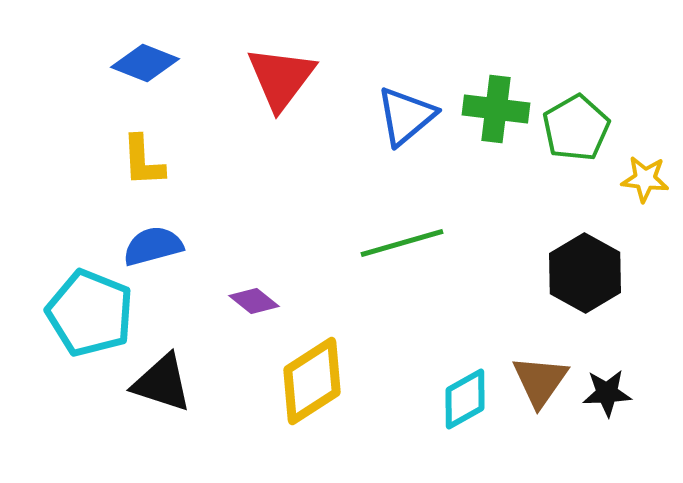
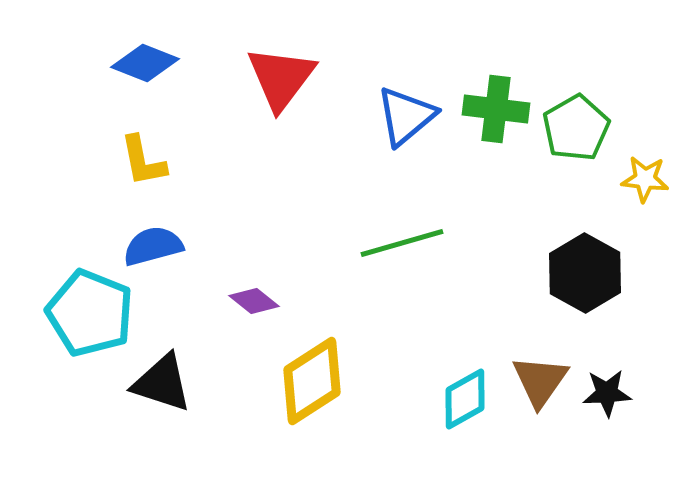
yellow L-shape: rotated 8 degrees counterclockwise
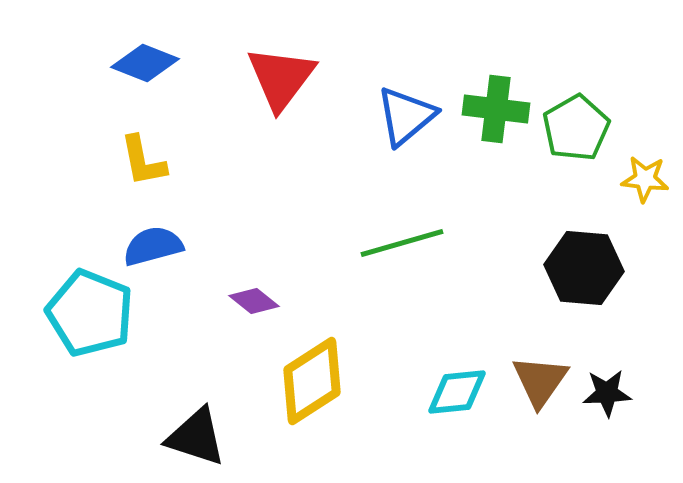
black hexagon: moved 1 px left, 5 px up; rotated 24 degrees counterclockwise
black triangle: moved 34 px right, 54 px down
cyan diamond: moved 8 px left, 7 px up; rotated 24 degrees clockwise
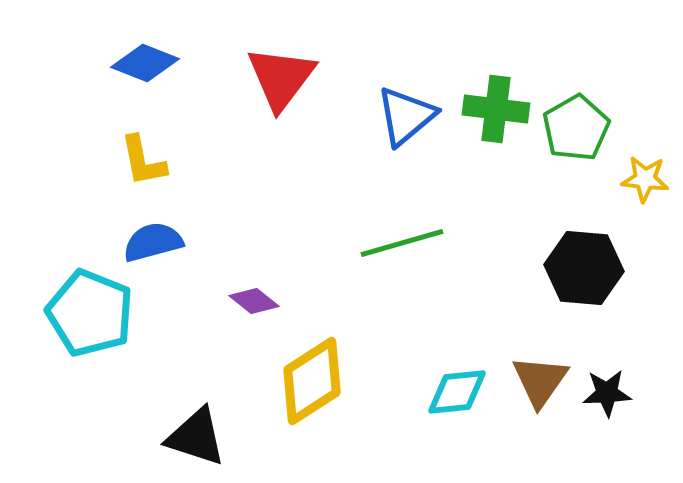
blue semicircle: moved 4 px up
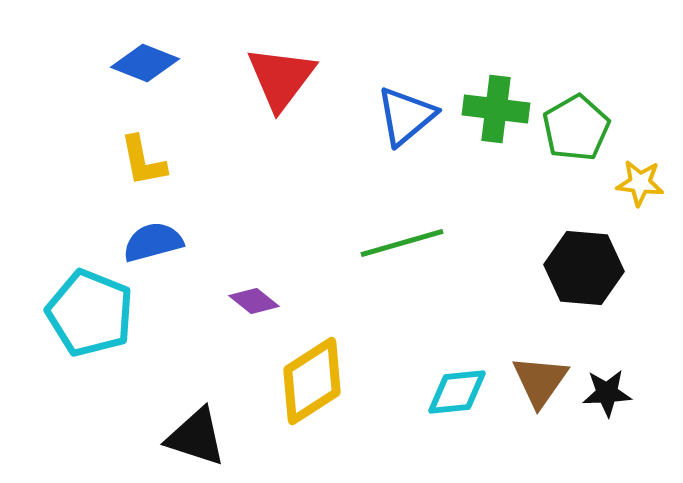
yellow star: moved 5 px left, 4 px down
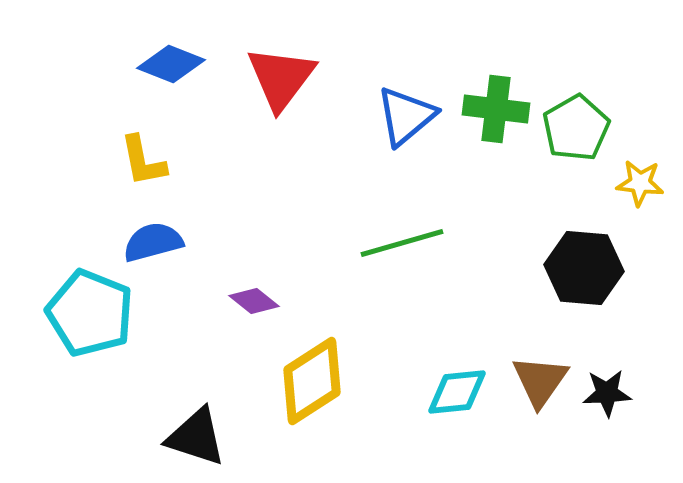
blue diamond: moved 26 px right, 1 px down
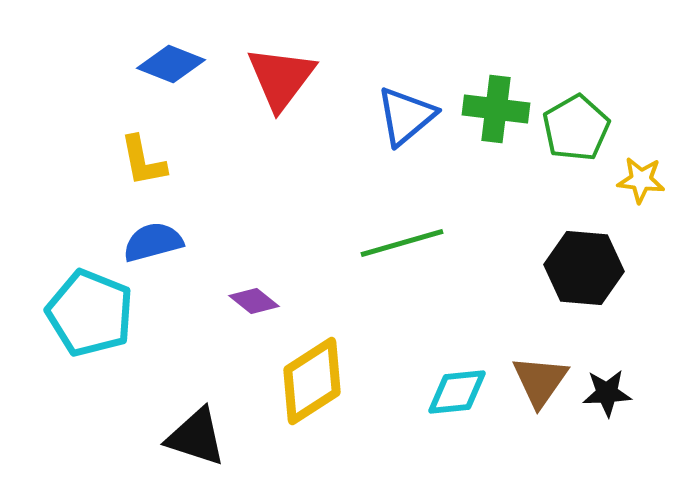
yellow star: moved 1 px right, 3 px up
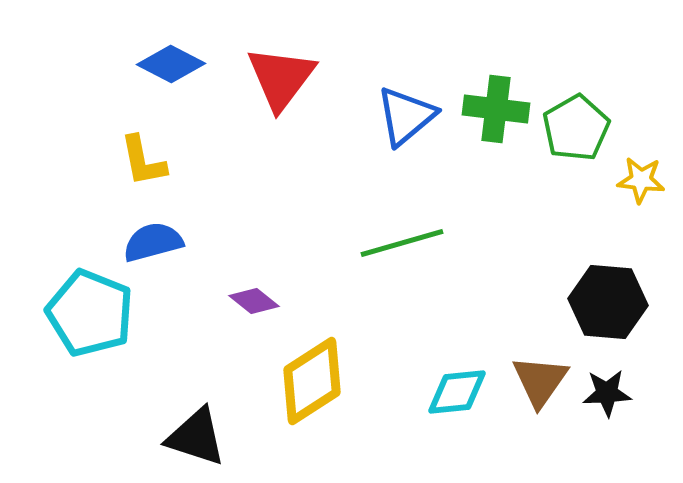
blue diamond: rotated 6 degrees clockwise
black hexagon: moved 24 px right, 34 px down
